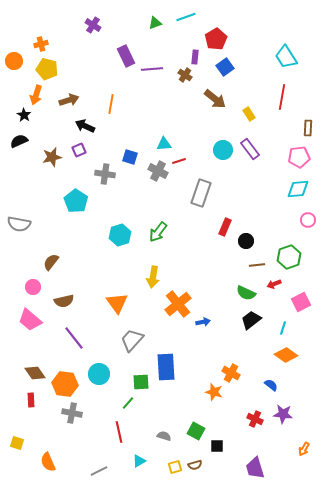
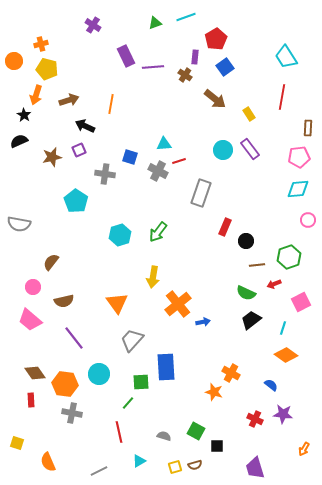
purple line at (152, 69): moved 1 px right, 2 px up
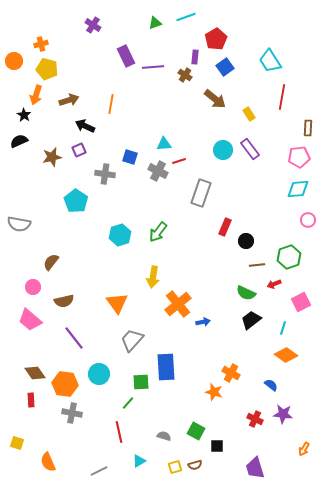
cyan trapezoid at (286, 57): moved 16 px left, 4 px down
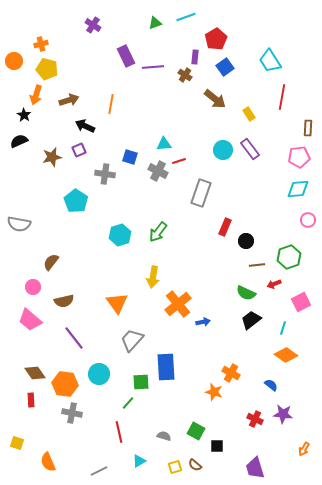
brown semicircle at (195, 465): rotated 56 degrees clockwise
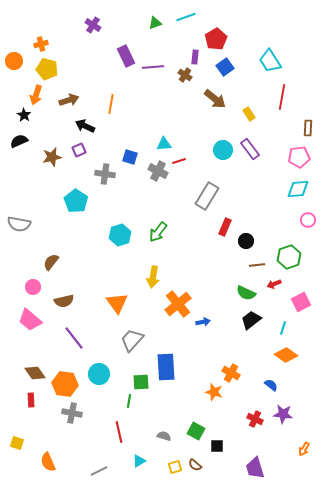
gray rectangle at (201, 193): moved 6 px right, 3 px down; rotated 12 degrees clockwise
green line at (128, 403): moved 1 px right, 2 px up; rotated 32 degrees counterclockwise
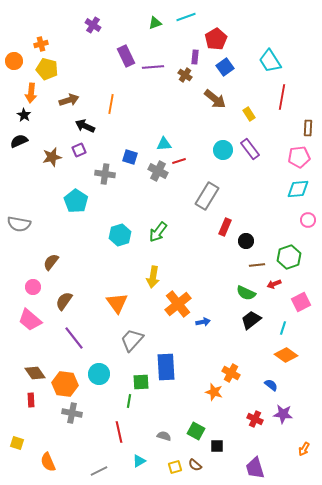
orange arrow at (36, 95): moved 5 px left, 2 px up; rotated 12 degrees counterclockwise
brown semicircle at (64, 301): rotated 138 degrees clockwise
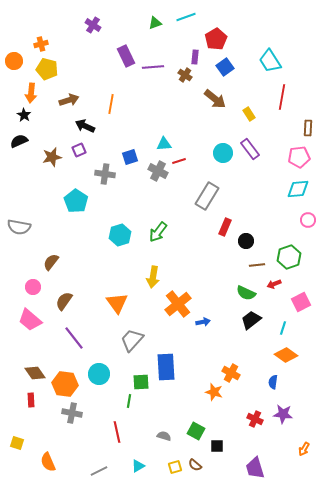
cyan circle at (223, 150): moved 3 px down
blue square at (130, 157): rotated 35 degrees counterclockwise
gray semicircle at (19, 224): moved 3 px down
blue semicircle at (271, 385): moved 2 px right, 3 px up; rotated 120 degrees counterclockwise
red line at (119, 432): moved 2 px left
cyan triangle at (139, 461): moved 1 px left, 5 px down
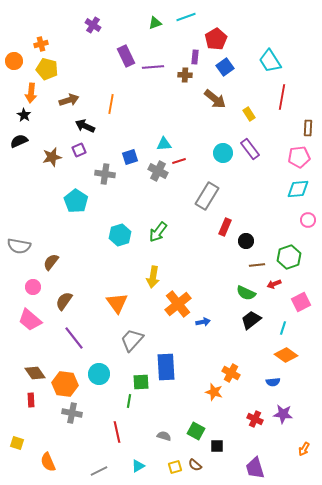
brown cross at (185, 75): rotated 32 degrees counterclockwise
gray semicircle at (19, 227): moved 19 px down
blue semicircle at (273, 382): rotated 104 degrees counterclockwise
